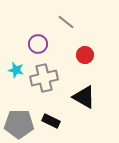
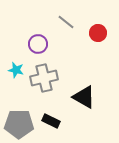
red circle: moved 13 px right, 22 px up
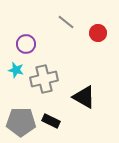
purple circle: moved 12 px left
gray cross: moved 1 px down
gray pentagon: moved 2 px right, 2 px up
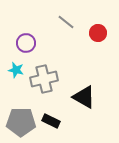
purple circle: moved 1 px up
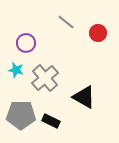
gray cross: moved 1 px right, 1 px up; rotated 28 degrees counterclockwise
gray pentagon: moved 7 px up
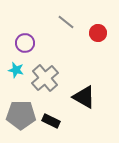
purple circle: moved 1 px left
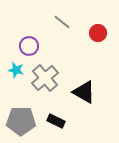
gray line: moved 4 px left
purple circle: moved 4 px right, 3 px down
black triangle: moved 5 px up
gray pentagon: moved 6 px down
black rectangle: moved 5 px right
